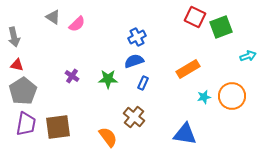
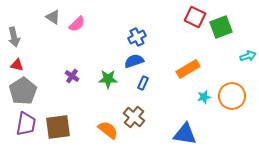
orange semicircle: moved 7 px up; rotated 15 degrees counterclockwise
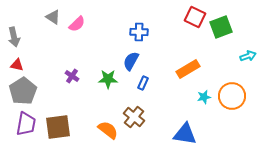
blue cross: moved 2 px right, 5 px up; rotated 30 degrees clockwise
blue semicircle: moved 3 px left; rotated 42 degrees counterclockwise
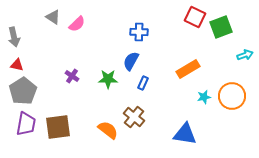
cyan arrow: moved 3 px left, 1 px up
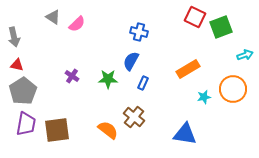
blue cross: rotated 12 degrees clockwise
orange circle: moved 1 px right, 7 px up
brown square: moved 1 px left, 3 px down
